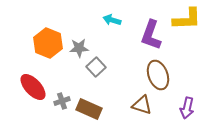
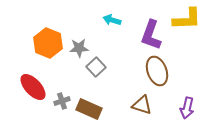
brown ellipse: moved 1 px left, 4 px up
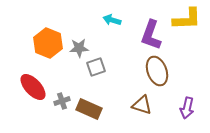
gray square: rotated 24 degrees clockwise
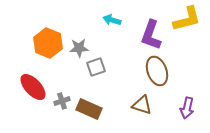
yellow L-shape: rotated 12 degrees counterclockwise
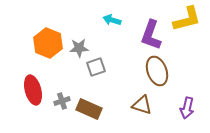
red ellipse: moved 3 px down; rotated 28 degrees clockwise
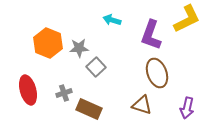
yellow L-shape: rotated 12 degrees counterclockwise
gray square: rotated 24 degrees counterclockwise
brown ellipse: moved 2 px down
red ellipse: moved 5 px left
gray cross: moved 2 px right, 8 px up
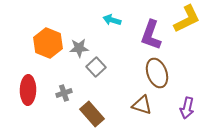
red ellipse: rotated 16 degrees clockwise
brown rectangle: moved 3 px right, 5 px down; rotated 25 degrees clockwise
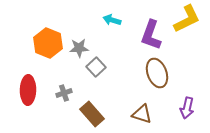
brown triangle: moved 9 px down
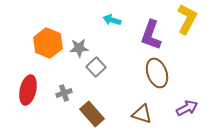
yellow L-shape: rotated 36 degrees counterclockwise
red ellipse: rotated 12 degrees clockwise
purple arrow: rotated 130 degrees counterclockwise
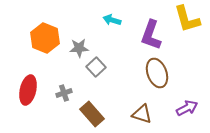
yellow L-shape: rotated 136 degrees clockwise
orange hexagon: moved 3 px left, 5 px up
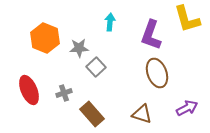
cyan arrow: moved 2 px left, 2 px down; rotated 78 degrees clockwise
red ellipse: moved 1 px right; rotated 36 degrees counterclockwise
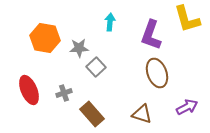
orange hexagon: rotated 12 degrees counterclockwise
purple arrow: moved 1 px up
